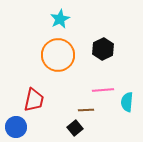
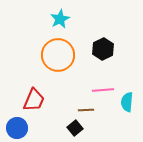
red trapezoid: rotated 10 degrees clockwise
blue circle: moved 1 px right, 1 px down
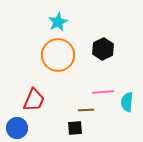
cyan star: moved 2 px left, 3 px down
pink line: moved 2 px down
black square: rotated 35 degrees clockwise
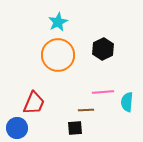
red trapezoid: moved 3 px down
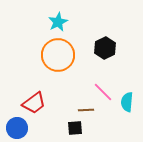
black hexagon: moved 2 px right, 1 px up
pink line: rotated 50 degrees clockwise
red trapezoid: rotated 30 degrees clockwise
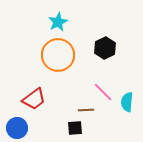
red trapezoid: moved 4 px up
